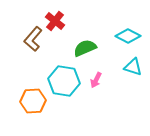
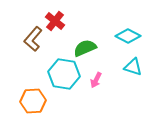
cyan hexagon: moved 7 px up
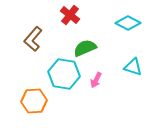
red cross: moved 15 px right, 6 px up
cyan diamond: moved 13 px up
orange hexagon: moved 1 px right
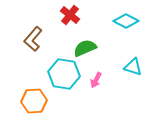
cyan diamond: moved 2 px left, 2 px up
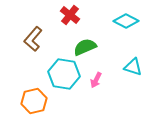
green semicircle: moved 1 px up
orange hexagon: rotated 10 degrees counterclockwise
